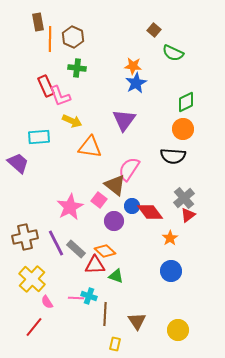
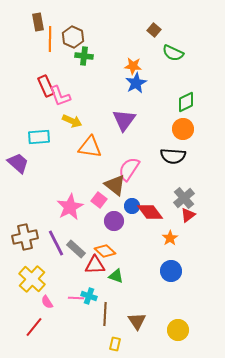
green cross at (77, 68): moved 7 px right, 12 px up
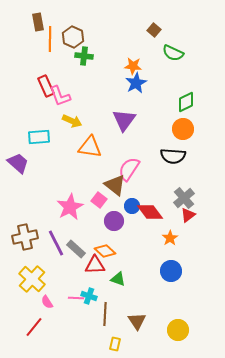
green triangle at (116, 276): moved 2 px right, 3 px down
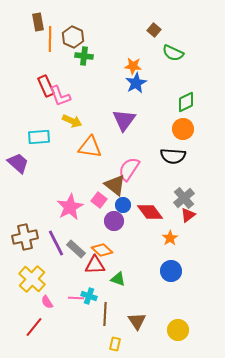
blue circle at (132, 206): moved 9 px left, 1 px up
orange diamond at (105, 251): moved 3 px left, 1 px up
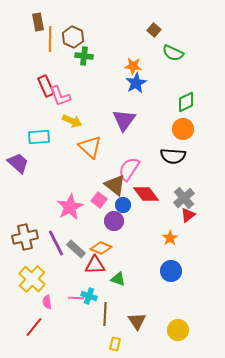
orange triangle at (90, 147): rotated 35 degrees clockwise
red diamond at (150, 212): moved 4 px left, 18 px up
orange diamond at (102, 250): moved 1 px left, 2 px up; rotated 20 degrees counterclockwise
pink semicircle at (47, 302): rotated 24 degrees clockwise
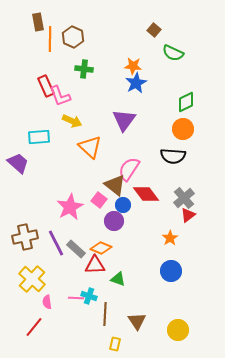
green cross at (84, 56): moved 13 px down
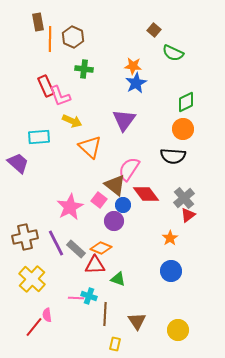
pink semicircle at (47, 302): moved 13 px down
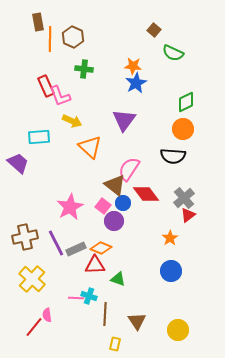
pink square at (99, 200): moved 4 px right, 6 px down
blue circle at (123, 205): moved 2 px up
gray rectangle at (76, 249): rotated 66 degrees counterclockwise
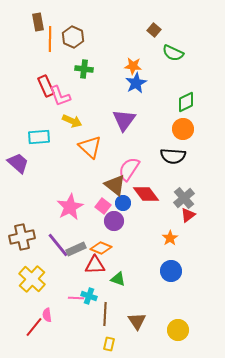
brown cross at (25, 237): moved 3 px left
purple line at (56, 243): moved 2 px right, 2 px down; rotated 12 degrees counterclockwise
yellow rectangle at (115, 344): moved 6 px left
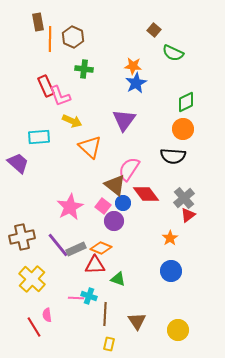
red line at (34, 327): rotated 70 degrees counterclockwise
